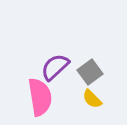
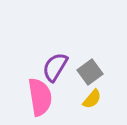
purple semicircle: rotated 16 degrees counterclockwise
yellow semicircle: rotated 95 degrees counterclockwise
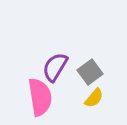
yellow semicircle: moved 2 px right, 1 px up
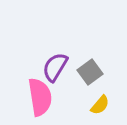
yellow semicircle: moved 6 px right, 7 px down
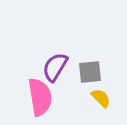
gray square: rotated 30 degrees clockwise
yellow semicircle: moved 1 px right, 7 px up; rotated 85 degrees counterclockwise
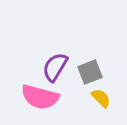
gray square: rotated 15 degrees counterclockwise
pink semicircle: rotated 114 degrees clockwise
